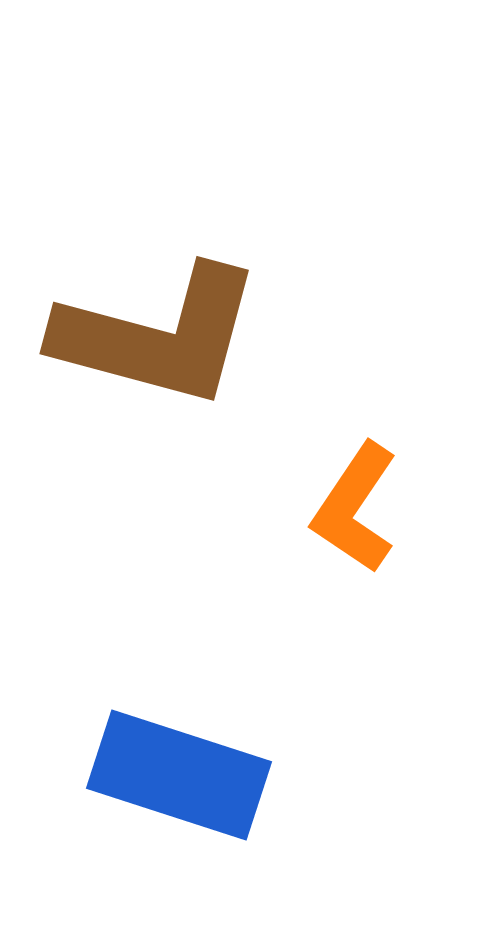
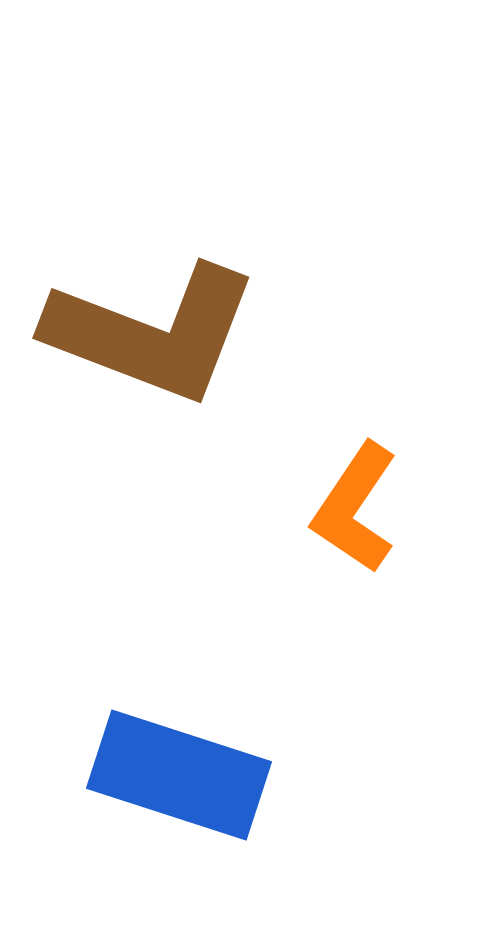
brown L-shape: moved 6 px left, 3 px up; rotated 6 degrees clockwise
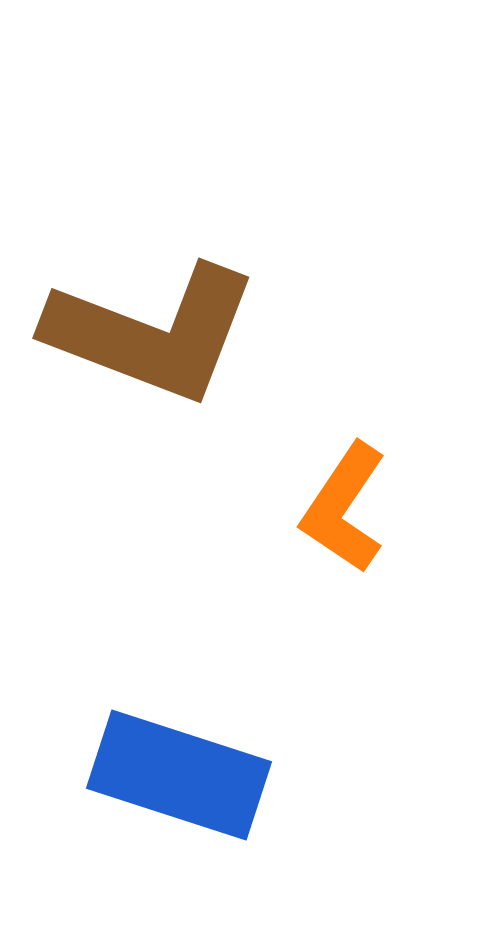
orange L-shape: moved 11 px left
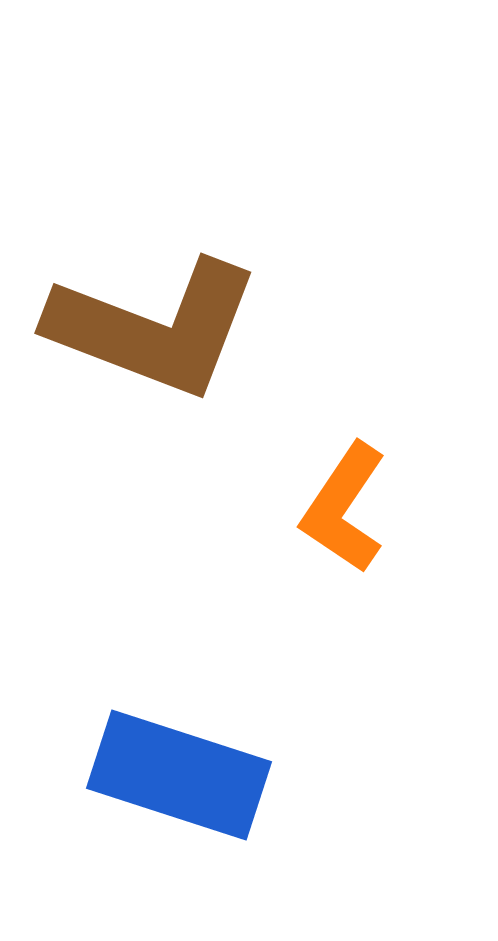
brown L-shape: moved 2 px right, 5 px up
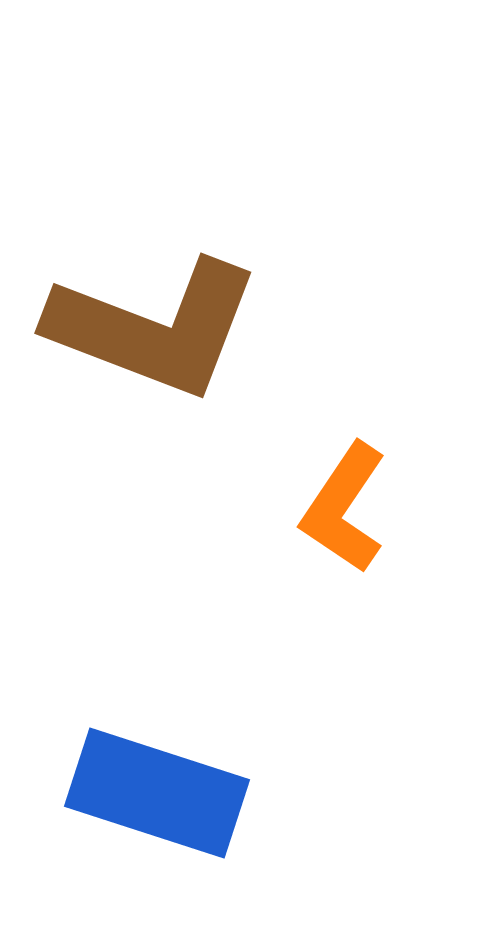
blue rectangle: moved 22 px left, 18 px down
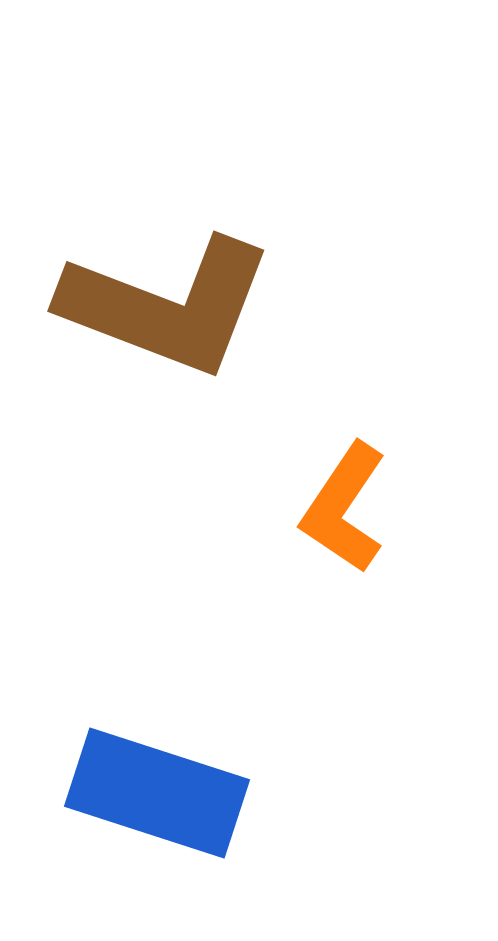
brown L-shape: moved 13 px right, 22 px up
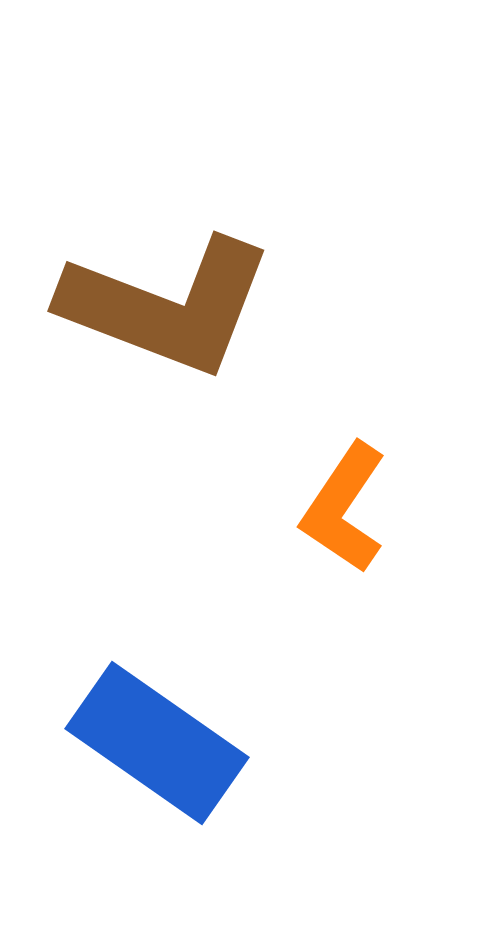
blue rectangle: moved 50 px up; rotated 17 degrees clockwise
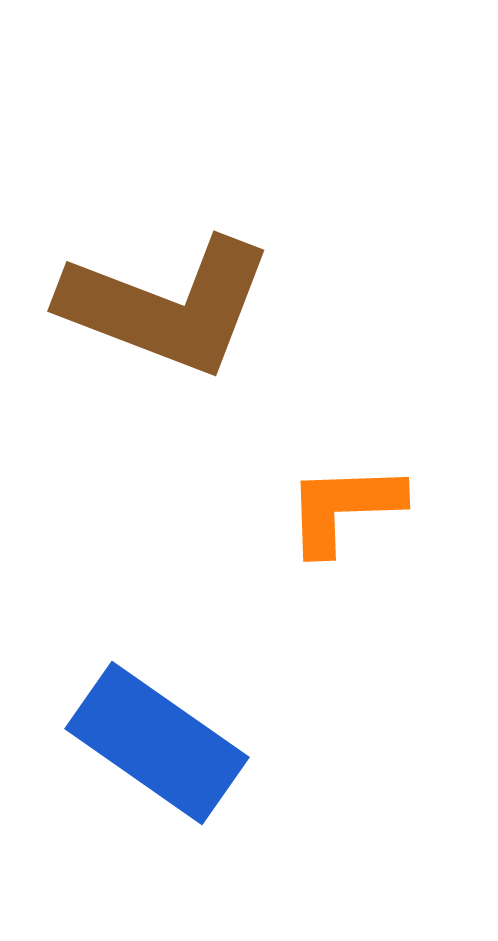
orange L-shape: rotated 54 degrees clockwise
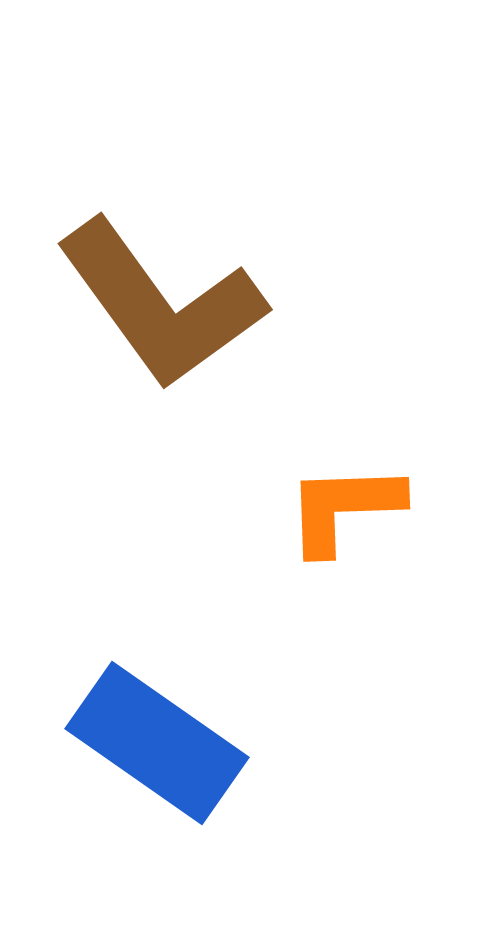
brown L-shape: moved 6 px left, 2 px up; rotated 33 degrees clockwise
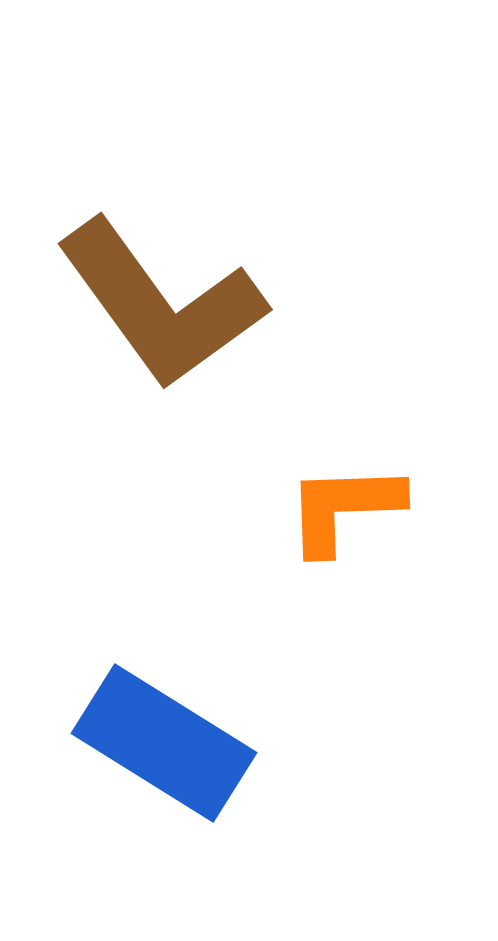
blue rectangle: moved 7 px right; rotated 3 degrees counterclockwise
